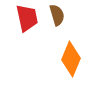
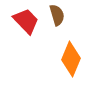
red trapezoid: moved 1 px left, 3 px down; rotated 32 degrees counterclockwise
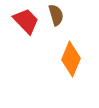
brown semicircle: moved 1 px left
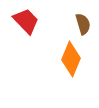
brown semicircle: moved 27 px right, 9 px down
